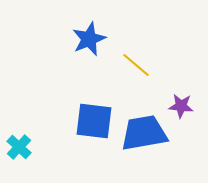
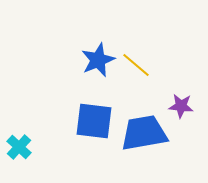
blue star: moved 9 px right, 21 px down
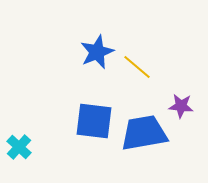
blue star: moved 1 px left, 8 px up
yellow line: moved 1 px right, 2 px down
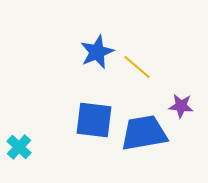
blue square: moved 1 px up
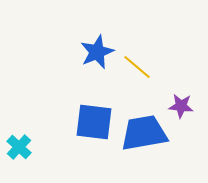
blue square: moved 2 px down
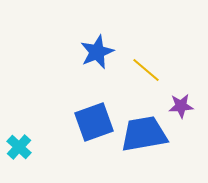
yellow line: moved 9 px right, 3 px down
purple star: rotated 10 degrees counterclockwise
blue square: rotated 27 degrees counterclockwise
blue trapezoid: moved 1 px down
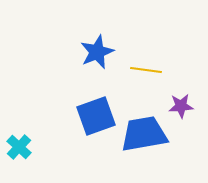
yellow line: rotated 32 degrees counterclockwise
blue square: moved 2 px right, 6 px up
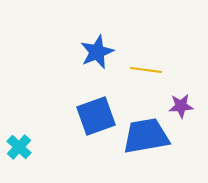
blue trapezoid: moved 2 px right, 2 px down
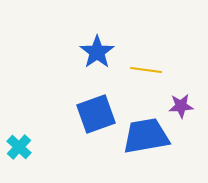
blue star: rotated 12 degrees counterclockwise
blue square: moved 2 px up
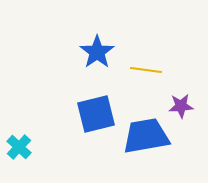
blue square: rotated 6 degrees clockwise
